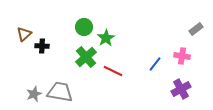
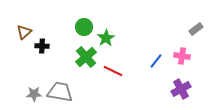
brown triangle: moved 2 px up
blue line: moved 1 px right, 3 px up
gray star: rotated 21 degrees clockwise
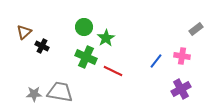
black cross: rotated 24 degrees clockwise
green cross: rotated 25 degrees counterclockwise
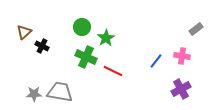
green circle: moved 2 px left
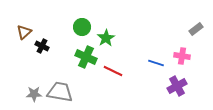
blue line: moved 2 px down; rotated 70 degrees clockwise
purple cross: moved 4 px left, 3 px up
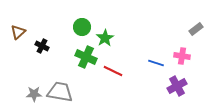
brown triangle: moved 6 px left
green star: moved 1 px left
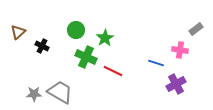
green circle: moved 6 px left, 3 px down
pink cross: moved 2 px left, 6 px up
purple cross: moved 1 px left, 2 px up
gray trapezoid: rotated 20 degrees clockwise
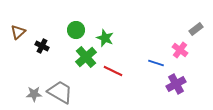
green star: rotated 18 degrees counterclockwise
pink cross: rotated 28 degrees clockwise
green cross: rotated 25 degrees clockwise
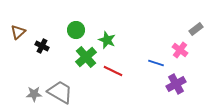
green star: moved 2 px right, 2 px down
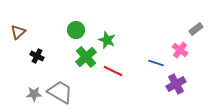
black cross: moved 5 px left, 10 px down
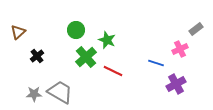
pink cross: moved 1 px up; rotated 28 degrees clockwise
black cross: rotated 24 degrees clockwise
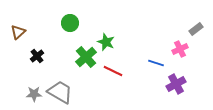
green circle: moved 6 px left, 7 px up
green star: moved 1 px left, 2 px down
